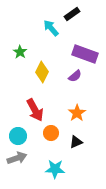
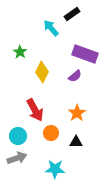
black triangle: rotated 24 degrees clockwise
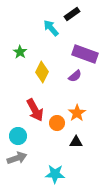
orange circle: moved 6 px right, 10 px up
cyan star: moved 5 px down
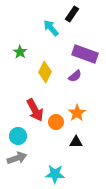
black rectangle: rotated 21 degrees counterclockwise
yellow diamond: moved 3 px right
orange circle: moved 1 px left, 1 px up
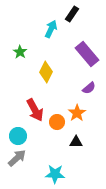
cyan arrow: moved 1 px down; rotated 66 degrees clockwise
purple rectangle: moved 2 px right; rotated 30 degrees clockwise
yellow diamond: moved 1 px right
purple semicircle: moved 14 px right, 12 px down
orange circle: moved 1 px right
gray arrow: rotated 24 degrees counterclockwise
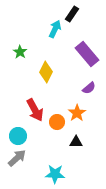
cyan arrow: moved 4 px right
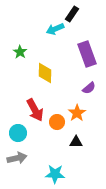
cyan arrow: rotated 138 degrees counterclockwise
purple rectangle: rotated 20 degrees clockwise
yellow diamond: moved 1 px left, 1 px down; rotated 25 degrees counterclockwise
cyan circle: moved 3 px up
gray arrow: rotated 30 degrees clockwise
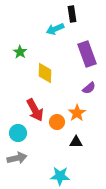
black rectangle: rotated 42 degrees counterclockwise
cyan star: moved 5 px right, 2 px down
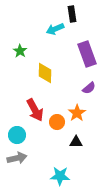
green star: moved 1 px up
cyan circle: moved 1 px left, 2 px down
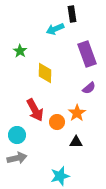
cyan star: rotated 18 degrees counterclockwise
